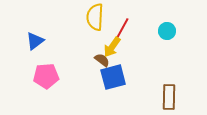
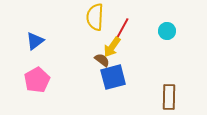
pink pentagon: moved 9 px left, 4 px down; rotated 25 degrees counterclockwise
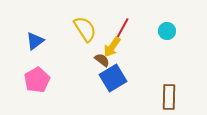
yellow semicircle: moved 10 px left, 12 px down; rotated 144 degrees clockwise
blue square: moved 1 px down; rotated 16 degrees counterclockwise
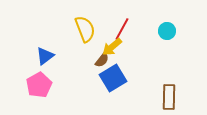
yellow semicircle: rotated 12 degrees clockwise
blue triangle: moved 10 px right, 15 px down
yellow arrow: rotated 15 degrees clockwise
brown semicircle: rotated 91 degrees clockwise
pink pentagon: moved 2 px right, 5 px down
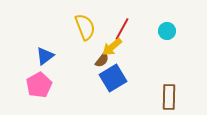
yellow semicircle: moved 2 px up
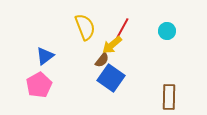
yellow arrow: moved 2 px up
blue square: moved 2 px left; rotated 24 degrees counterclockwise
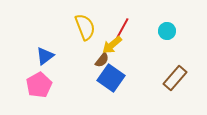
brown rectangle: moved 6 px right, 19 px up; rotated 40 degrees clockwise
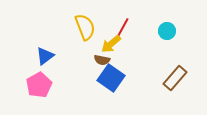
yellow arrow: moved 1 px left, 1 px up
brown semicircle: rotated 63 degrees clockwise
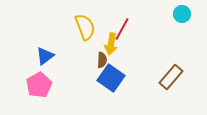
cyan circle: moved 15 px right, 17 px up
yellow arrow: rotated 40 degrees counterclockwise
brown semicircle: rotated 98 degrees counterclockwise
brown rectangle: moved 4 px left, 1 px up
